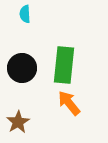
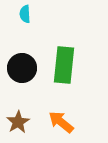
orange arrow: moved 8 px left, 19 px down; rotated 12 degrees counterclockwise
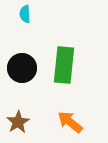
orange arrow: moved 9 px right
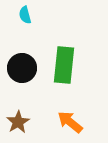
cyan semicircle: moved 1 px down; rotated 12 degrees counterclockwise
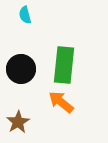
black circle: moved 1 px left, 1 px down
orange arrow: moved 9 px left, 20 px up
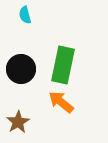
green rectangle: moved 1 px left; rotated 6 degrees clockwise
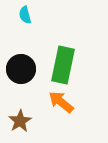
brown star: moved 2 px right, 1 px up
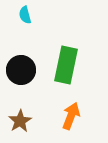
green rectangle: moved 3 px right
black circle: moved 1 px down
orange arrow: moved 10 px right, 14 px down; rotated 72 degrees clockwise
